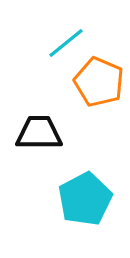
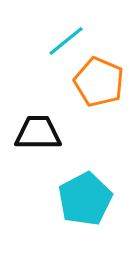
cyan line: moved 2 px up
black trapezoid: moved 1 px left
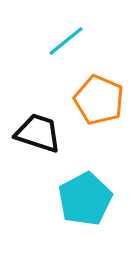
orange pentagon: moved 18 px down
black trapezoid: rotated 18 degrees clockwise
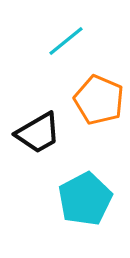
black trapezoid: rotated 132 degrees clockwise
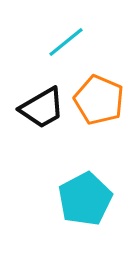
cyan line: moved 1 px down
black trapezoid: moved 4 px right, 25 px up
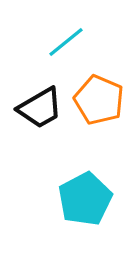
black trapezoid: moved 2 px left
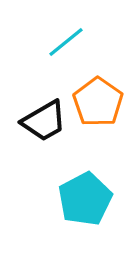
orange pentagon: moved 1 px left, 2 px down; rotated 12 degrees clockwise
black trapezoid: moved 4 px right, 13 px down
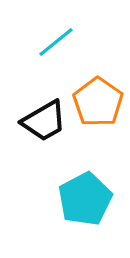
cyan line: moved 10 px left
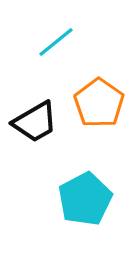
orange pentagon: moved 1 px right, 1 px down
black trapezoid: moved 9 px left, 1 px down
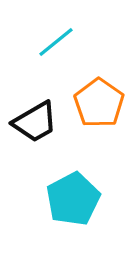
cyan pentagon: moved 12 px left
